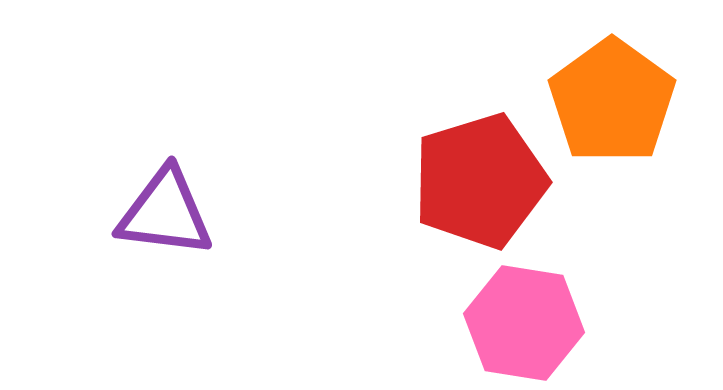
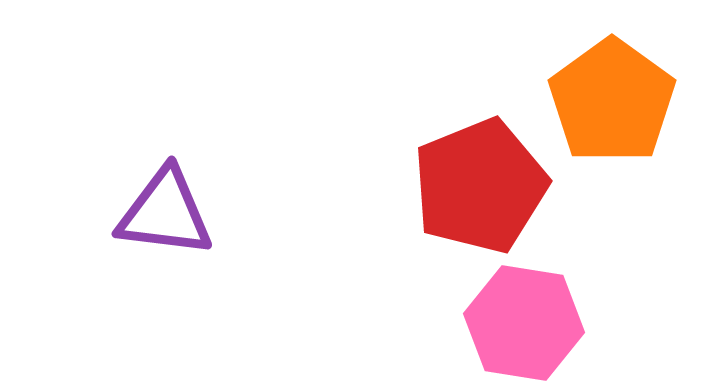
red pentagon: moved 5 px down; rotated 5 degrees counterclockwise
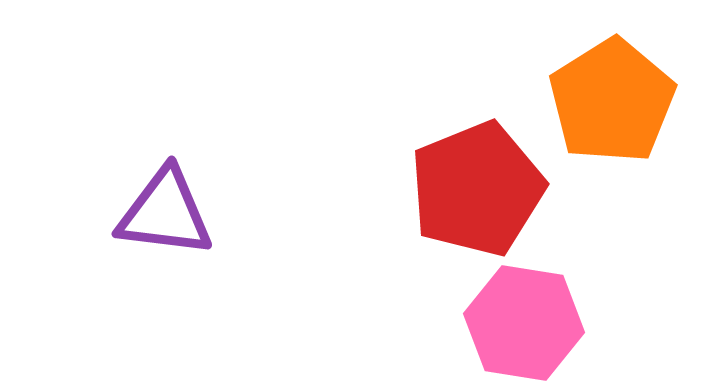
orange pentagon: rotated 4 degrees clockwise
red pentagon: moved 3 px left, 3 px down
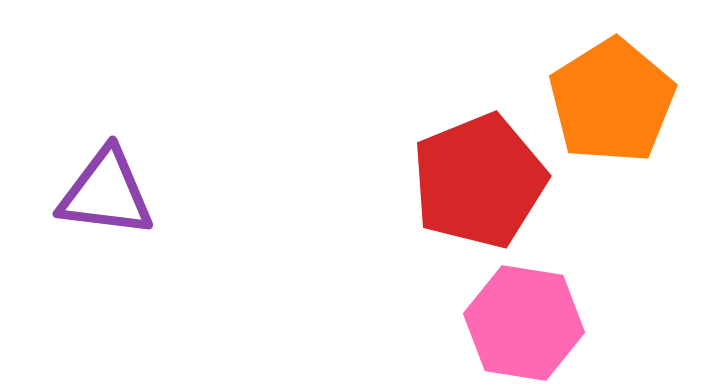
red pentagon: moved 2 px right, 8 px up
purple triangle: moved 59 px left, 20 px up
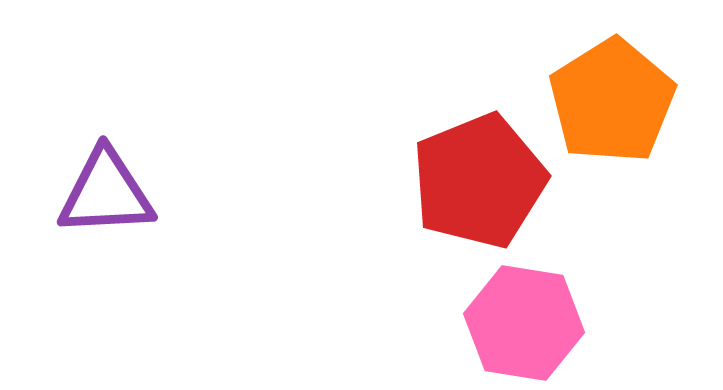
purple triangle: rotated 10 degrees counterclockwise
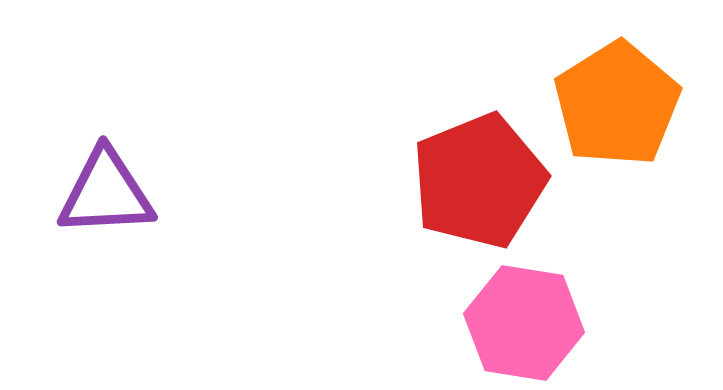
orange pentagon: moved 5 px right, 3 px down
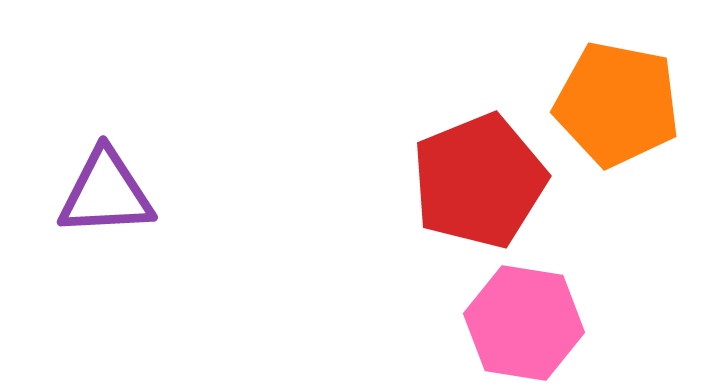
orange pentagon: rotated 29 degrees counterclockwise
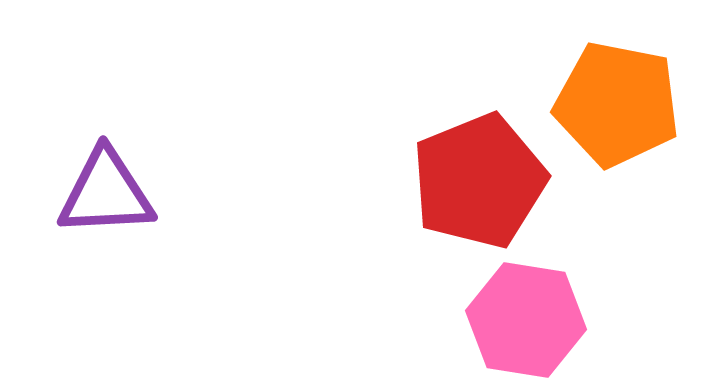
pink hexagon: moved 2 px right, 3 px up
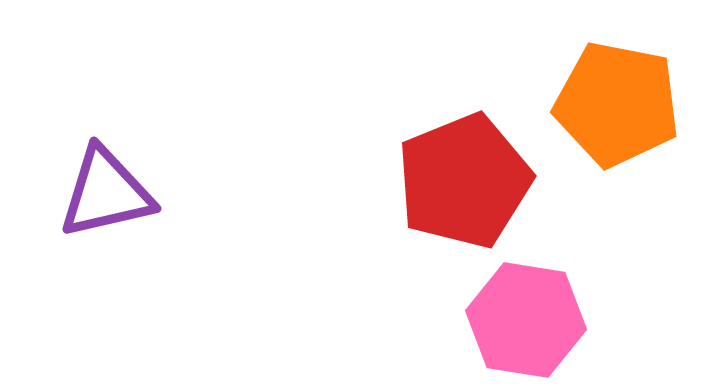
red pentagon: moved 15 px left
purple triangle: rotated 10 degrees counterclockwise
